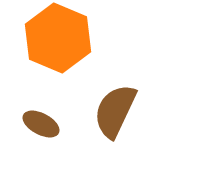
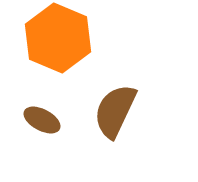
brown ellipse: moved 1 px right, 4 px up
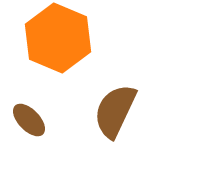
brown ellipse: moved 13 px left; rotated 18 degrees clockwise
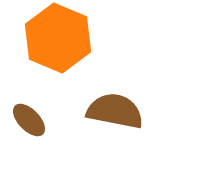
brown semicircle: rotated 76 degrees clockwise
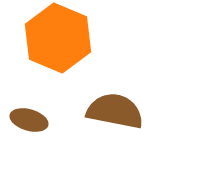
brown ellipse: rotated 30 degrees counterclockwise
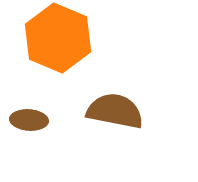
brown ellipse: rotated 12 degrees counterclockwise
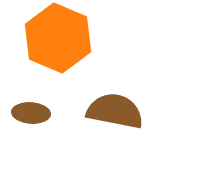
brown ellipse: moved 2 px right, 7 px up
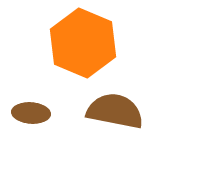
orange hexagon: moved 25 px right, 5 px down
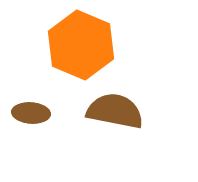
orange hexagon: moved 2 px left, 2 px down
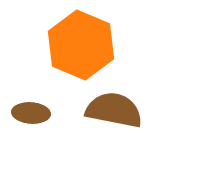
brown semicircle: moved 1 px left, 1 px up
